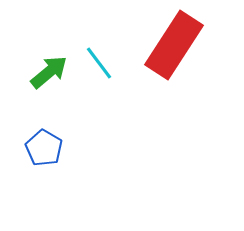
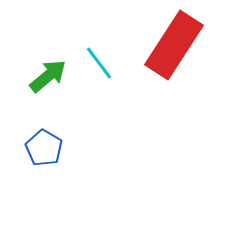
green arrow: moved 1 px left, 4 px down
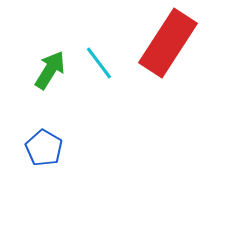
red rectangle: moved 6 px left, 2 px up
green arrow: moved 2 px right, 6 px up; rotated 18 degrees counterclockwise
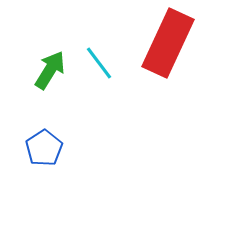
red rectangle: rotated 8 degrees counterclockwise
blue pentagon: rotated 9 degrees clockwise
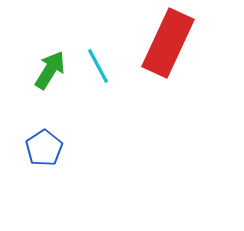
cyan line: moved 1 px left, 3 px down; rotated 9 degrees clockwise
